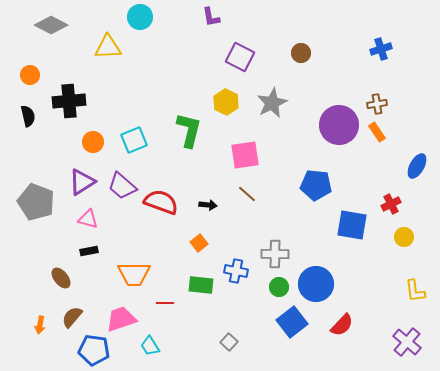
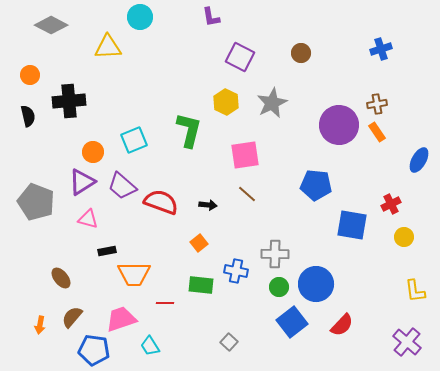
orange circle at (93, 142): moved 10 px down
blue ellipse at (417, 166): moved 2 px right, 6 px up
black rectangle at (89, 251): moved 18 px right
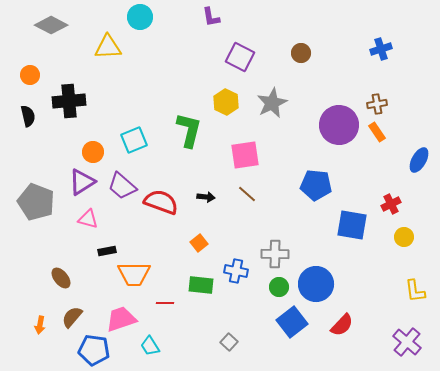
black arrow at (208, 205): moved 2 px left, 8 px up
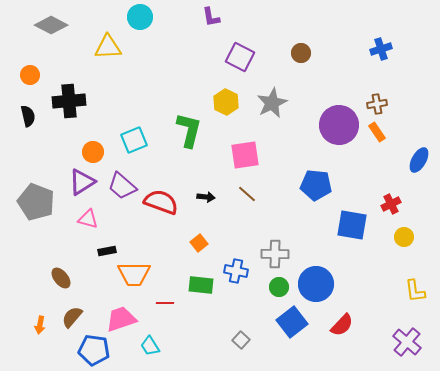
gray square at (229, 342): moved 12 px right, 2 px up
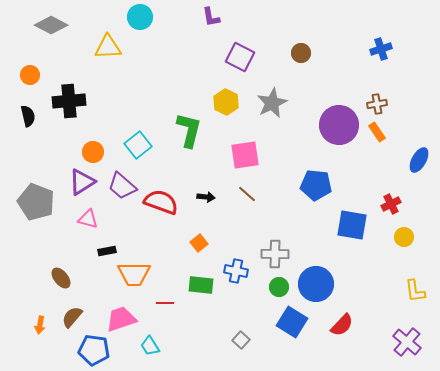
cyan square at (134, 140): moved 4 px right, 5 px down; rotated 16 degrees counterclockwise
blue square at (292, 322): rotated 20 degrees counterclockwise
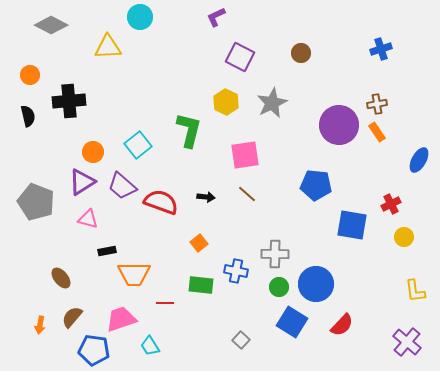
purple L-shape at (211, 17): moved 5 px right; rotated 75 degrees clockwise
